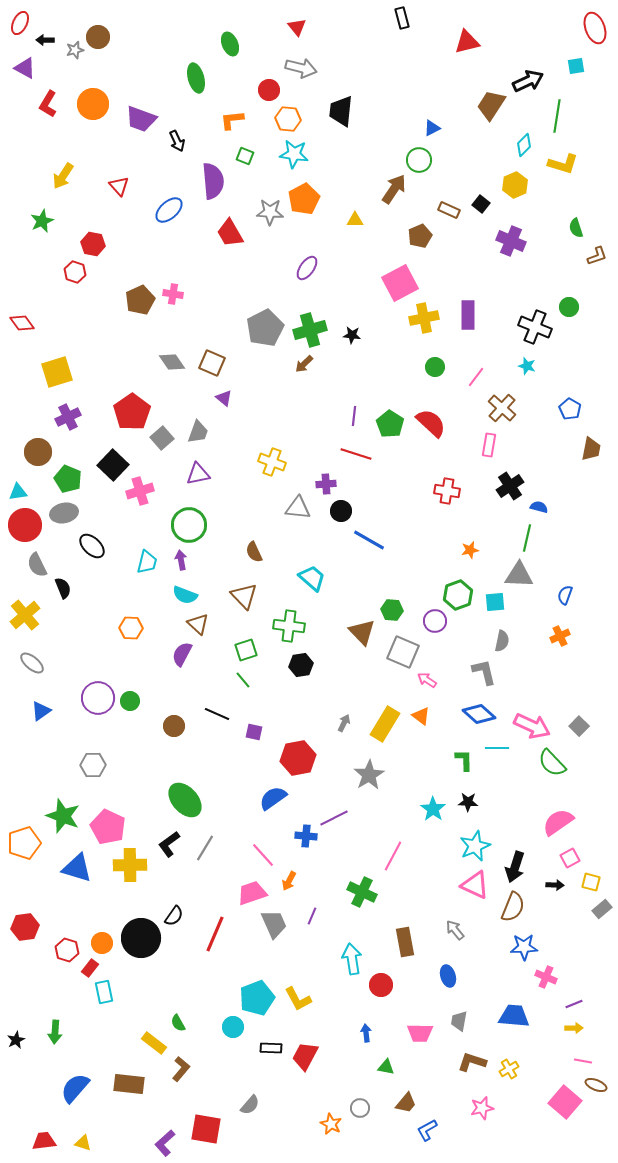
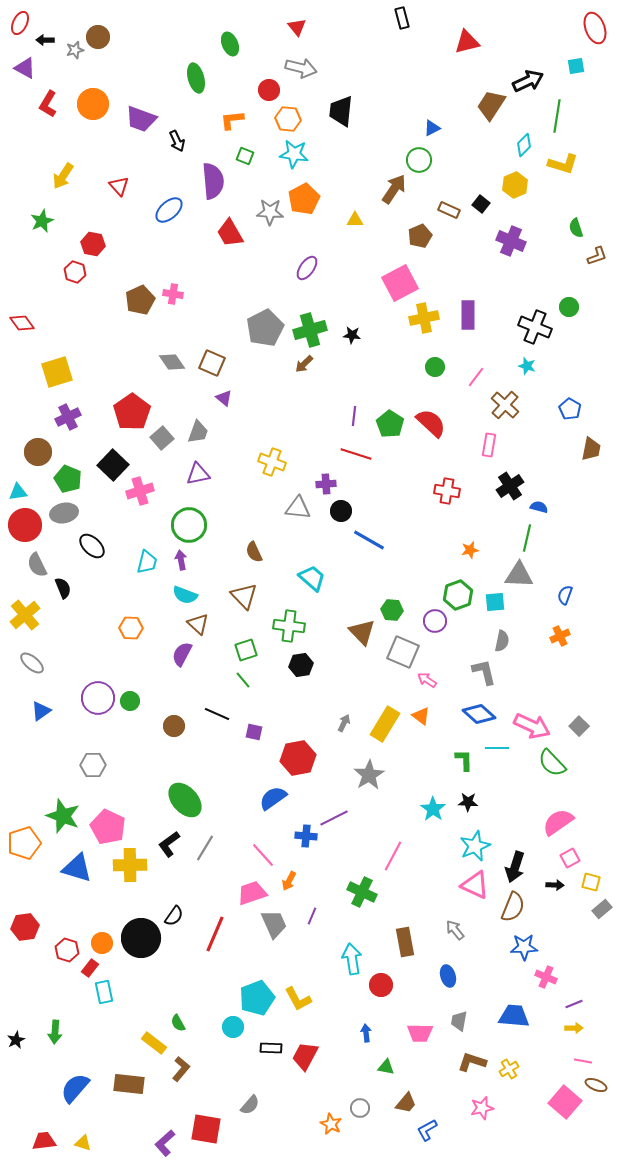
brown cross at (502, 408): moved 3 px right, 3 px up
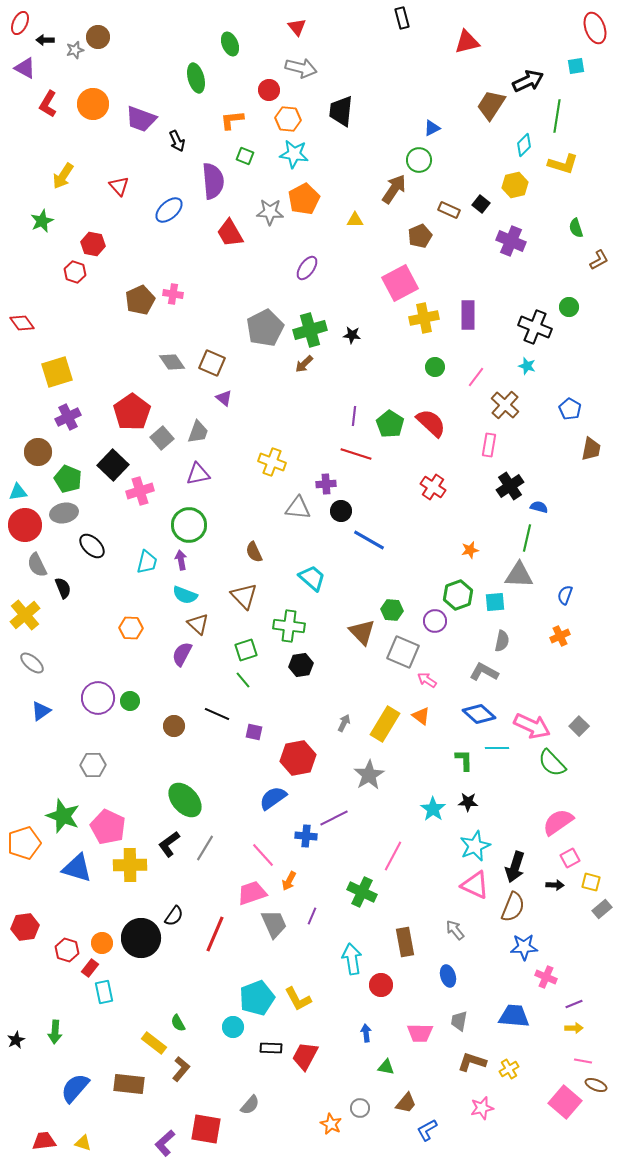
yellow hexagon at (515, 185): rotated 10 degrees clockwise
brown L-shape at (597, 256): moved 2 px right, 4 px down; rotated 10 degrees counterclockwise
red cross at (447, 491): moved 14 px left, 4 px up; rotated 25 degrees clockwise
gray L-shape at (484, 672): rotated 48 degrees counterclockwise
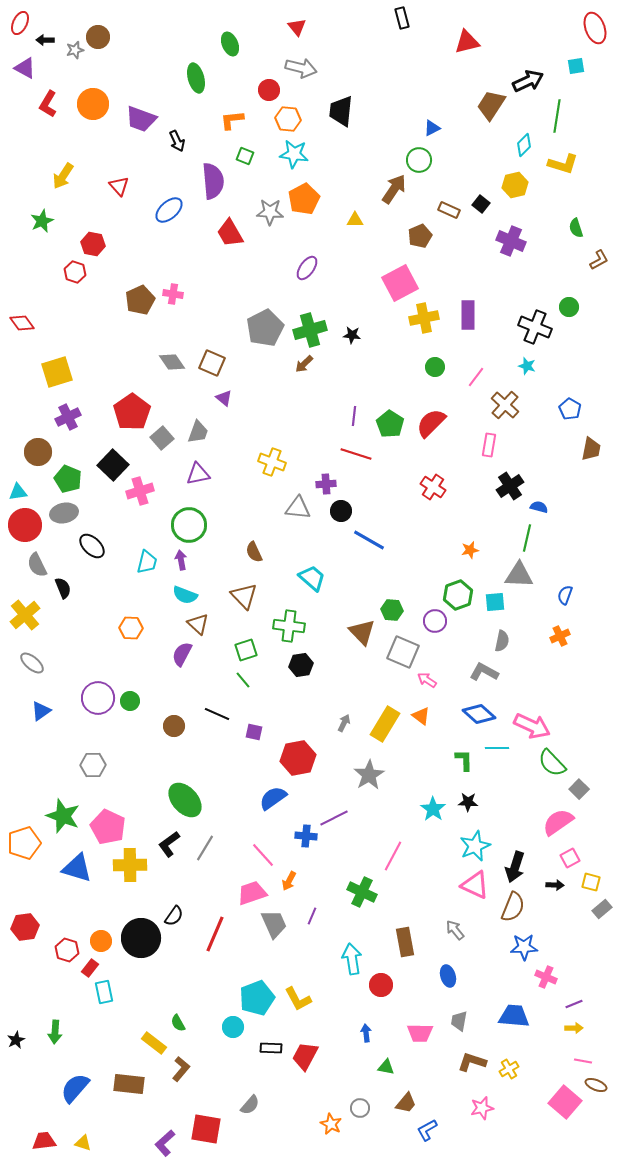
red semicircle at (431, 423): rotated 88 degrees counterclockwise
gray square at (579, 726): moved 63 px down
orange circle at (102, 943): moved 1 px left, 2 px up
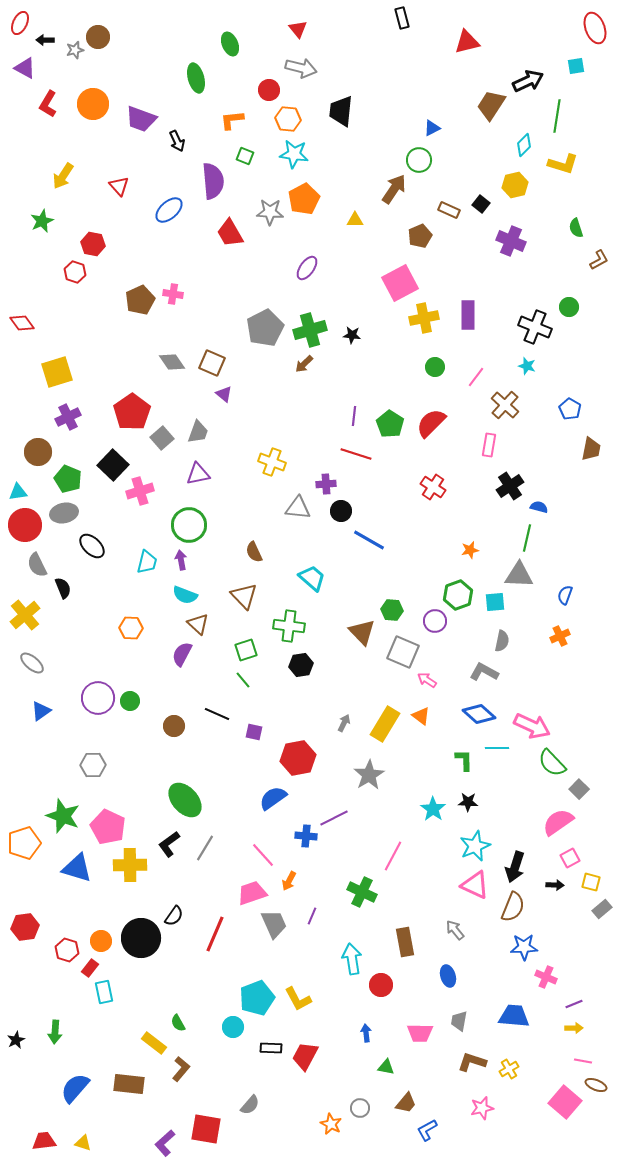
red triangle at (297, 27): moved 1 px right, 2 px down
purple triangle at (224, 398): moved 4 px up
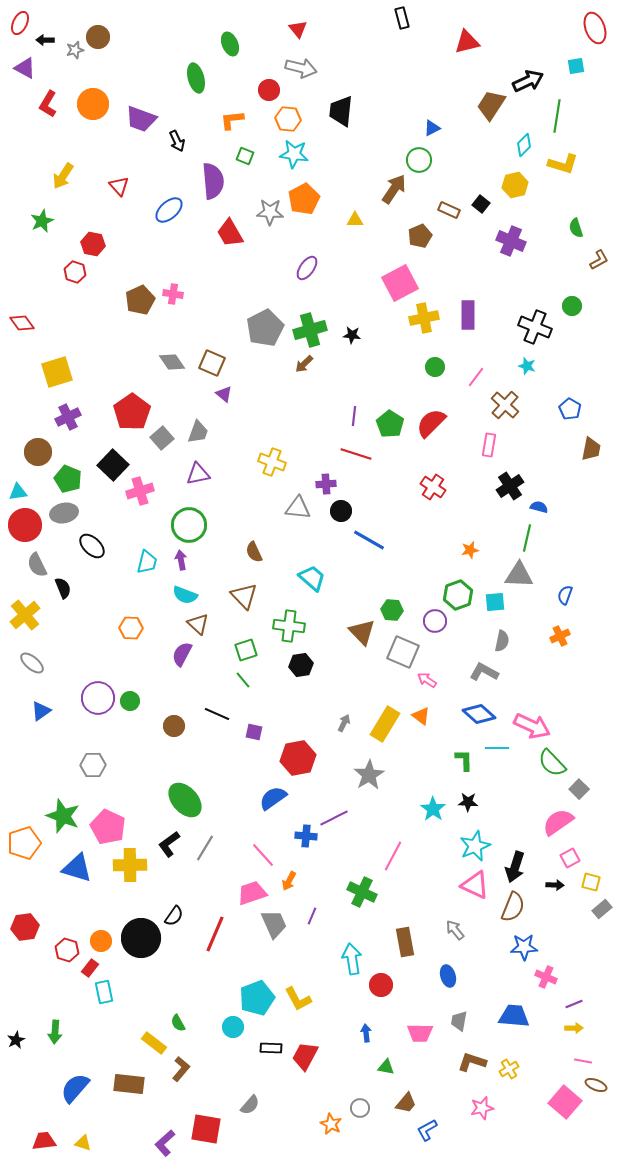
green circle at (569, 307): moved 3 px right, 1 px up
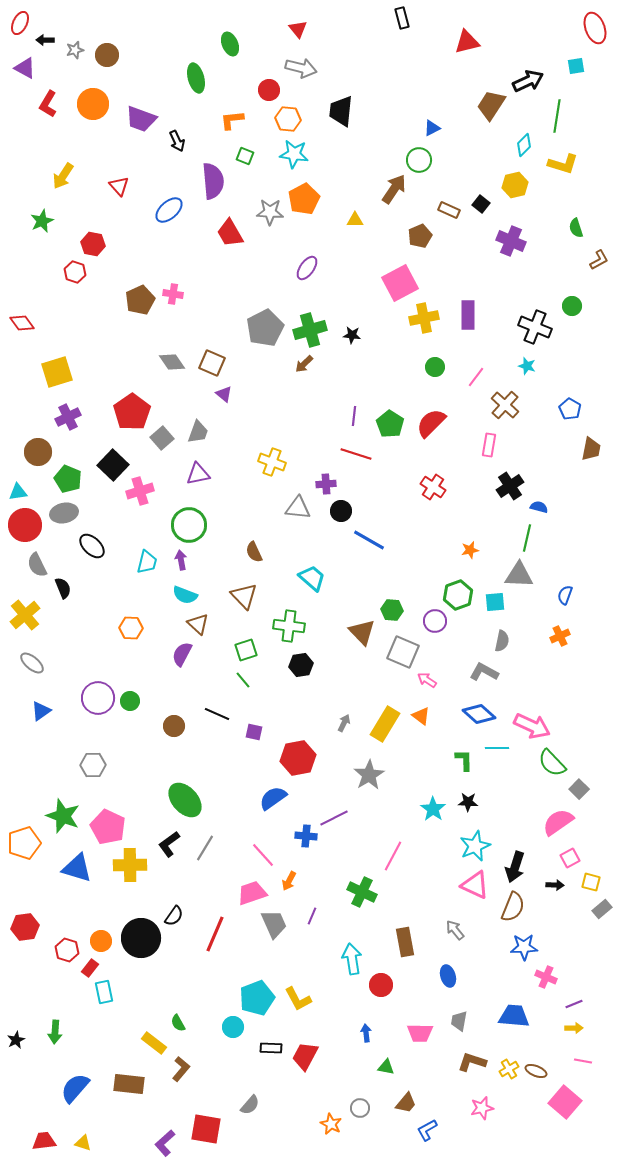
brown circle at (98, 37): moved 9 px right, 18 px down
brown ellipse at (596, 1085): moved 60 px left, 14 px up
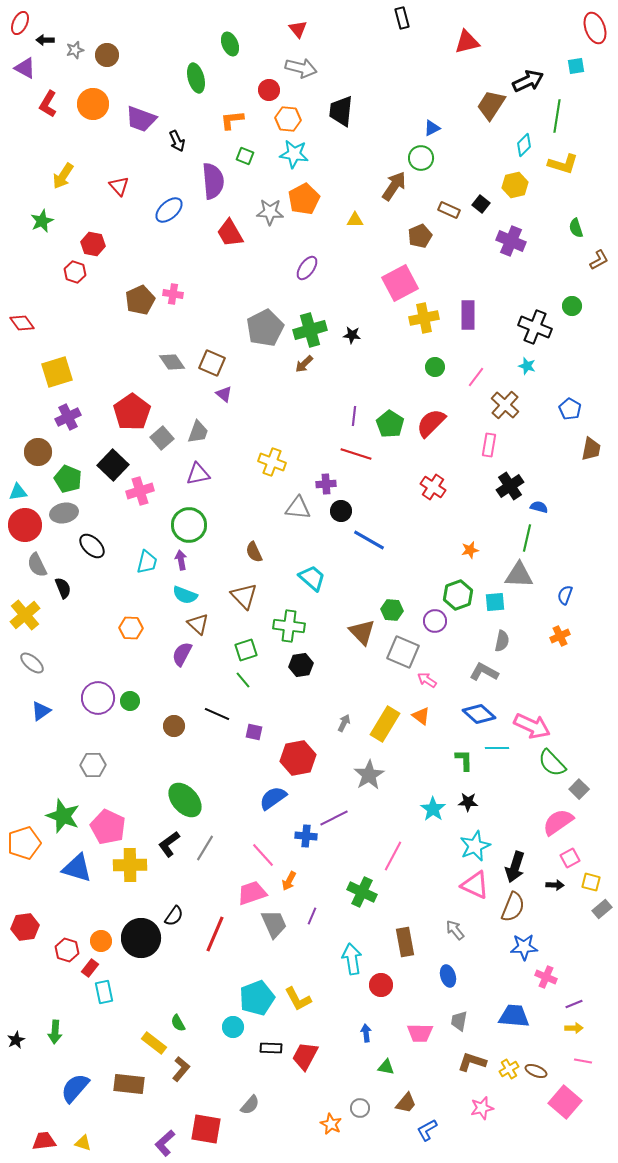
green circle at (419, 160): moved 2 px right, 2 px up
brown arrow at (394, 189): moved 3 px up
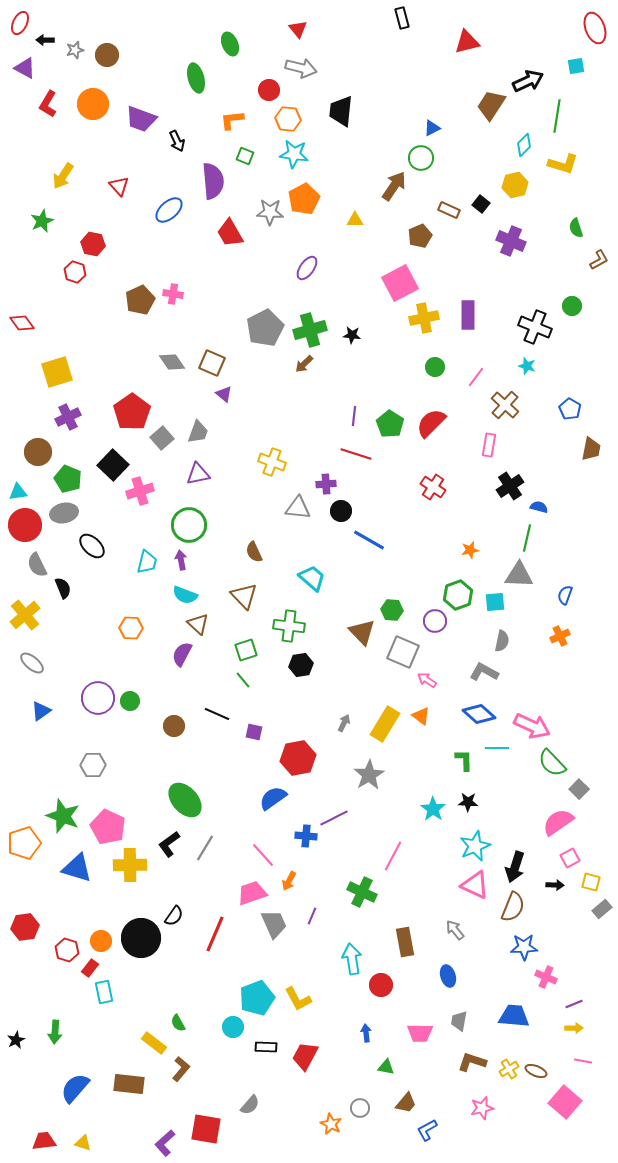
black rectangle at (271, 1048): moved 5 px left, 1 px up
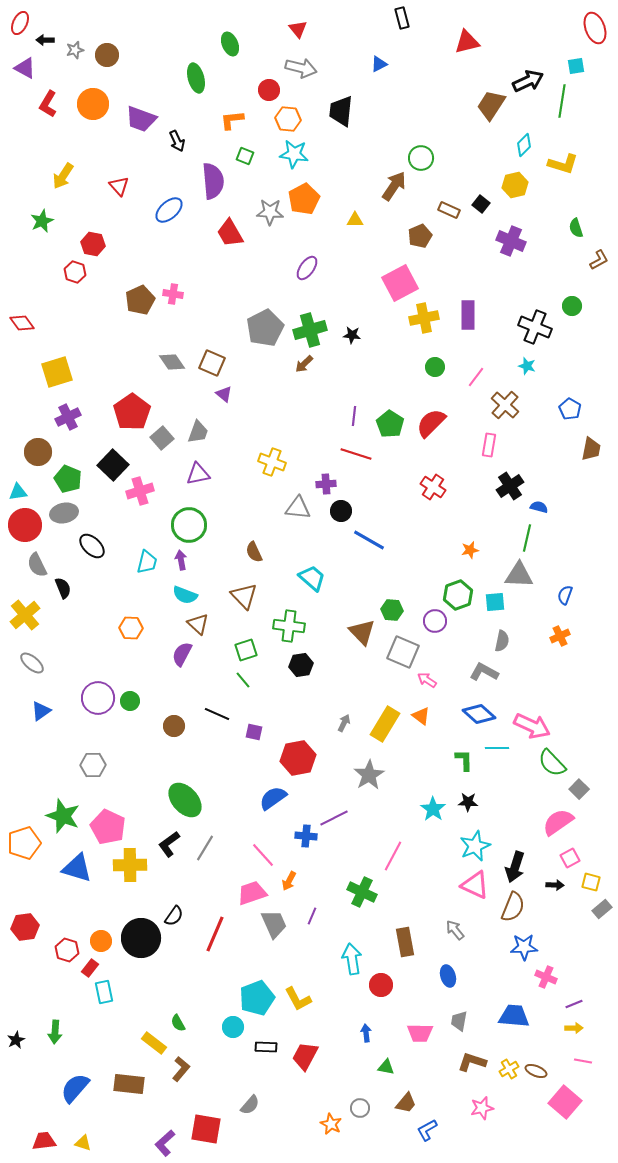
green line at (557, 116): moved 5 px right, 15 px up
blue triangle at (432, 128): moved 53 px left, 64 px up
